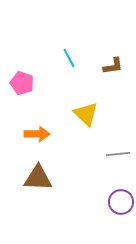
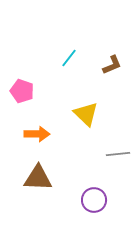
cyan line: rotated 66 degrees clockwise
brown L-shape: moved 1 px left, 1 px up; rotated 15 degrees counterclockwise
pink pentagon: moved 8 px down
purple circle: moved 27 px left, 2 px up
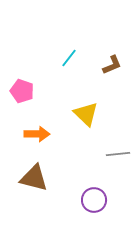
brown triangle: moved 4 px left; rotated 12 degrees clockwise
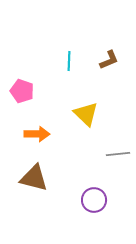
cyan line: moved 3 px down; rotated 36 degrees counterclockwise
brown L-shape: moved 3 px left, 5 px up
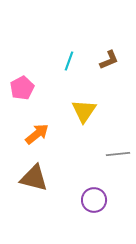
cyan line: rotated 18 degrees clockwise
pink pentagon: moved 3 px up; rotated 25 degrees clockwise
yellow triangle: moved 2 px left, 3 px up; rotated 20 degrees clockwise
orange arrow: rotated 40 degrees counterclockwise
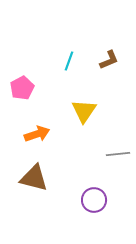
orange arrow: rotated 20 degrees clockwise
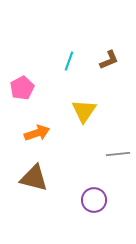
orange arrow: moved 1 px up
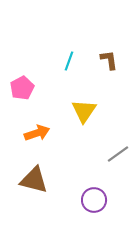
brown L-shape: rotated 75 degrees counterclockwise
gray line: rotated 30 degrees counterclockwise
brown triangle: moved 2 px down
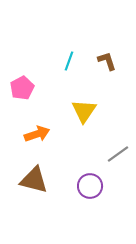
brown L-shape: moved 2 px left, 1 px down; rotated 10 degrees counterclockwise
orange arrow: moved 1 px down
purple circle: moved 4 px left, 14 px up
